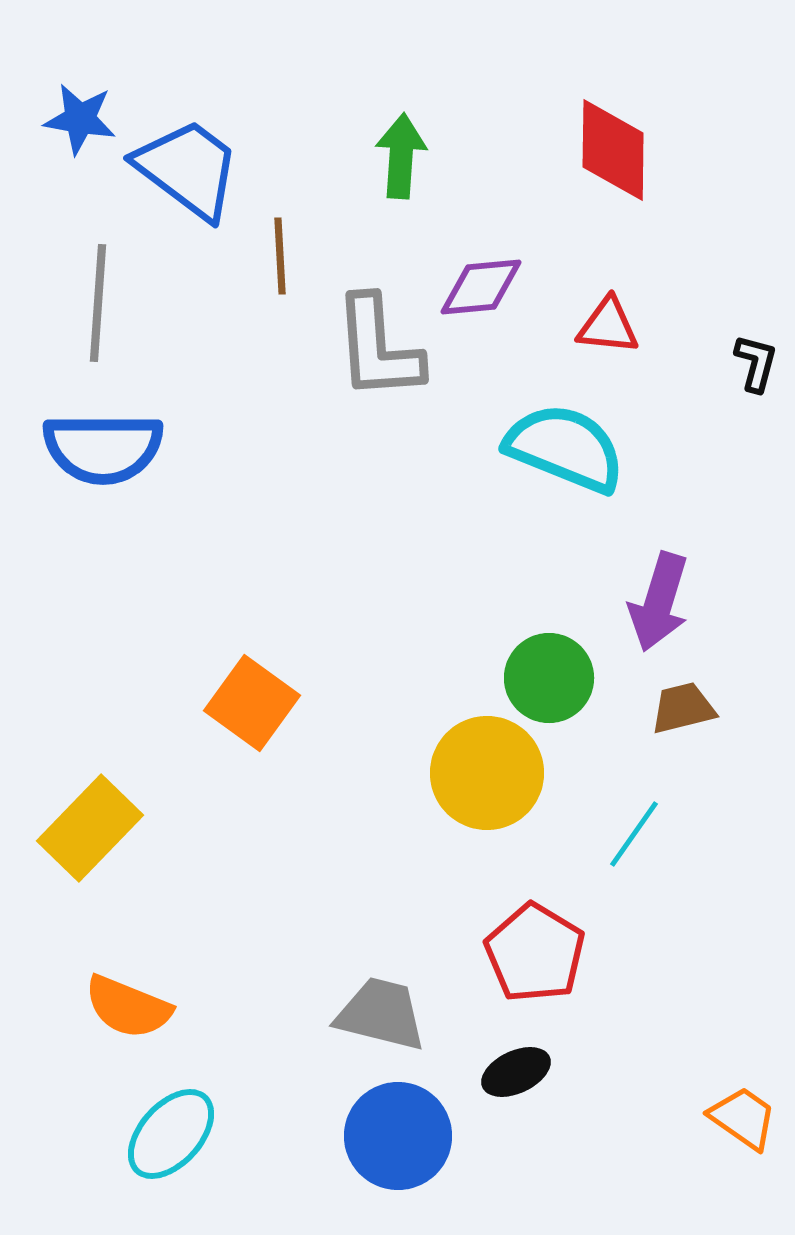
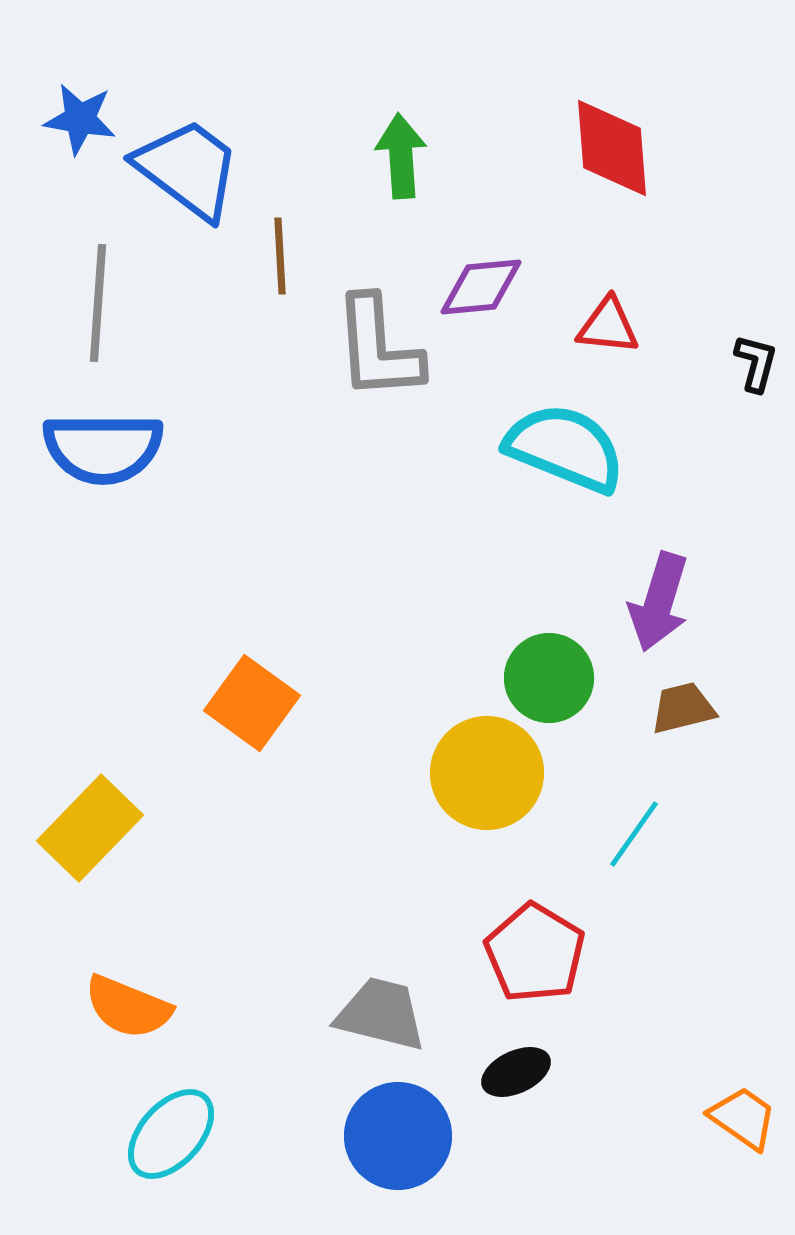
red diamond: moved 1 px left, 2 px up; rotated 5 degrees counterclockwise
green arrow: rotated 8 degrees counterclockwise
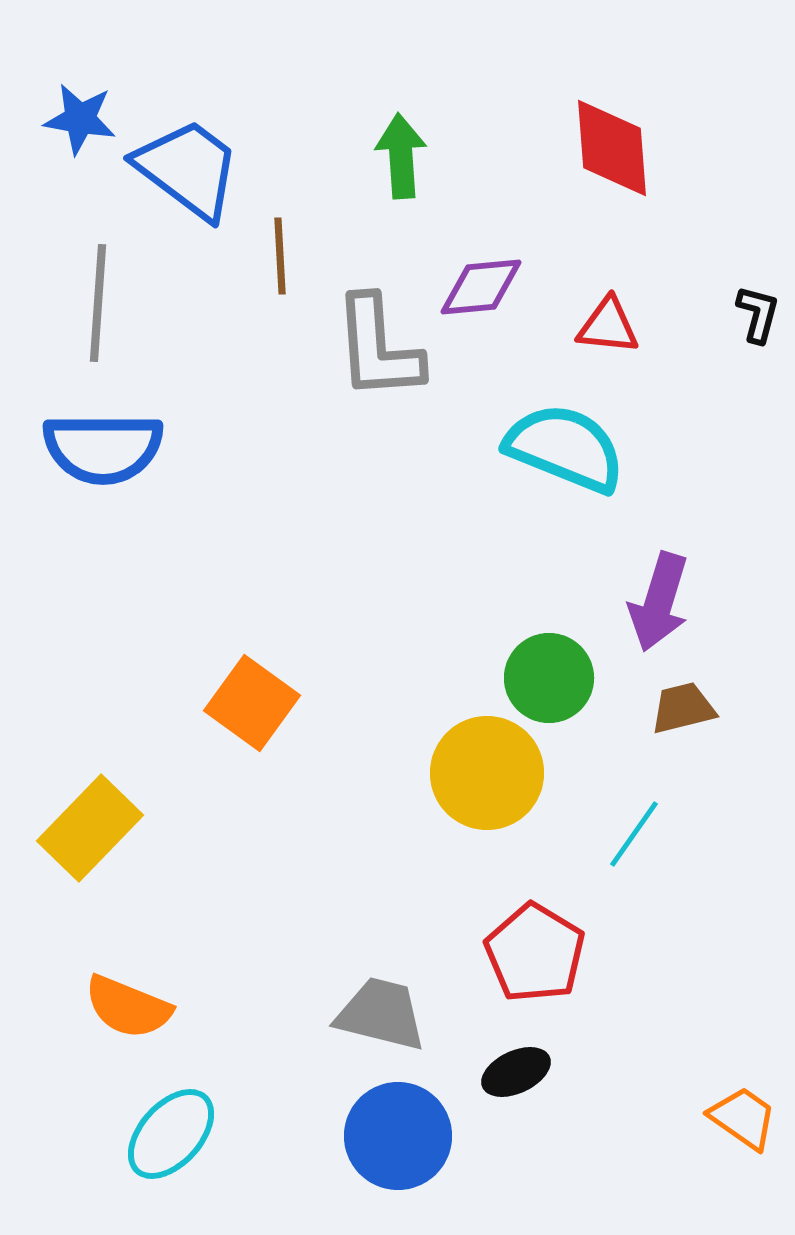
black L-shape: moved 2 px right, 49 px up
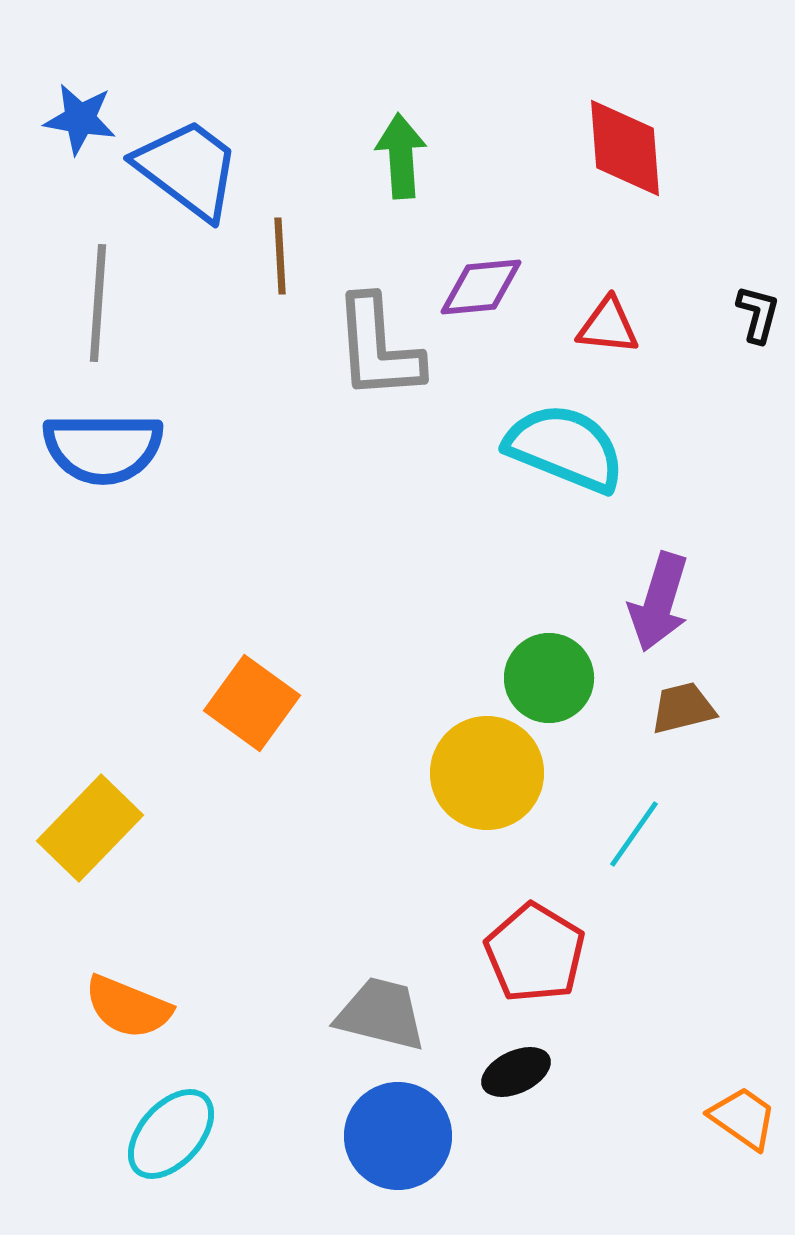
red diamond: moved 13 px right
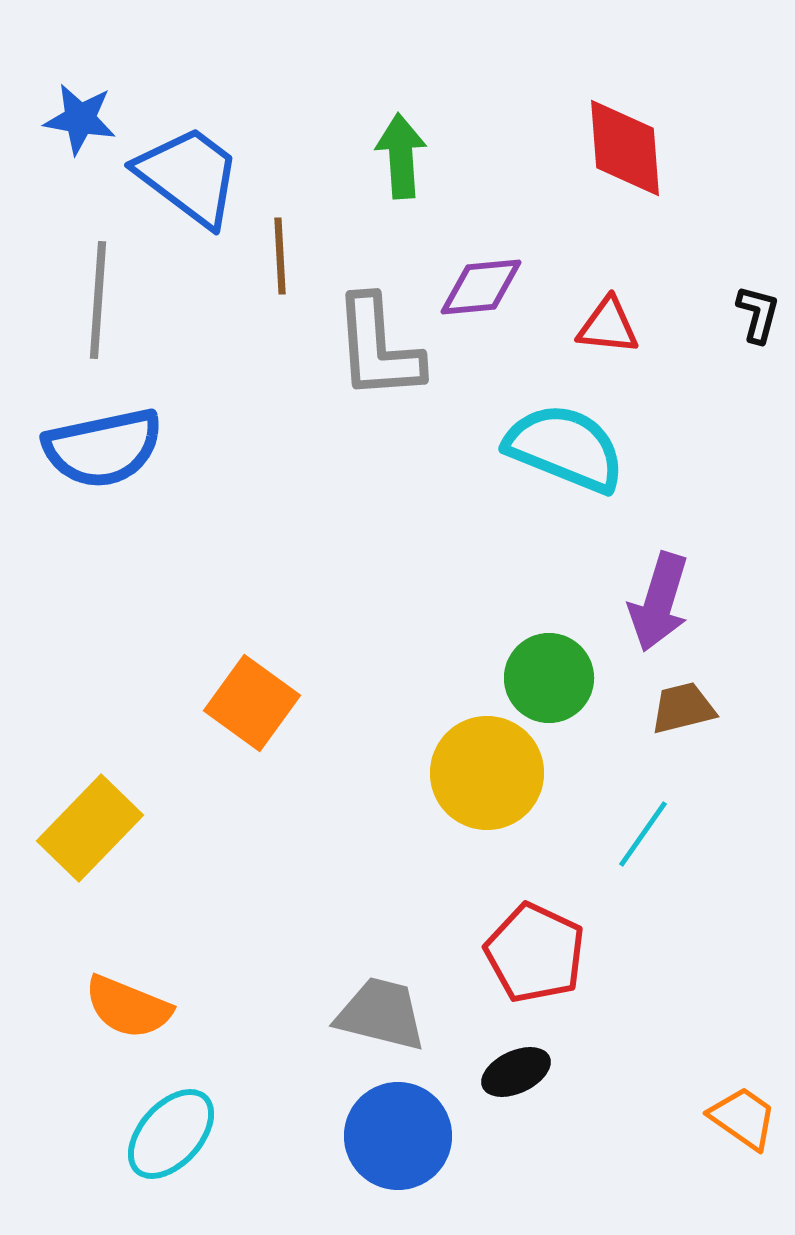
blue trapezoid: moved 1 px right, 7 px down
gray line: moved 3 px up
blue semicircle: rotated 12 degrees counterclockwise
cyan line: moved 9 px right
red pentagon: rotated 6 degrees counterclockwise
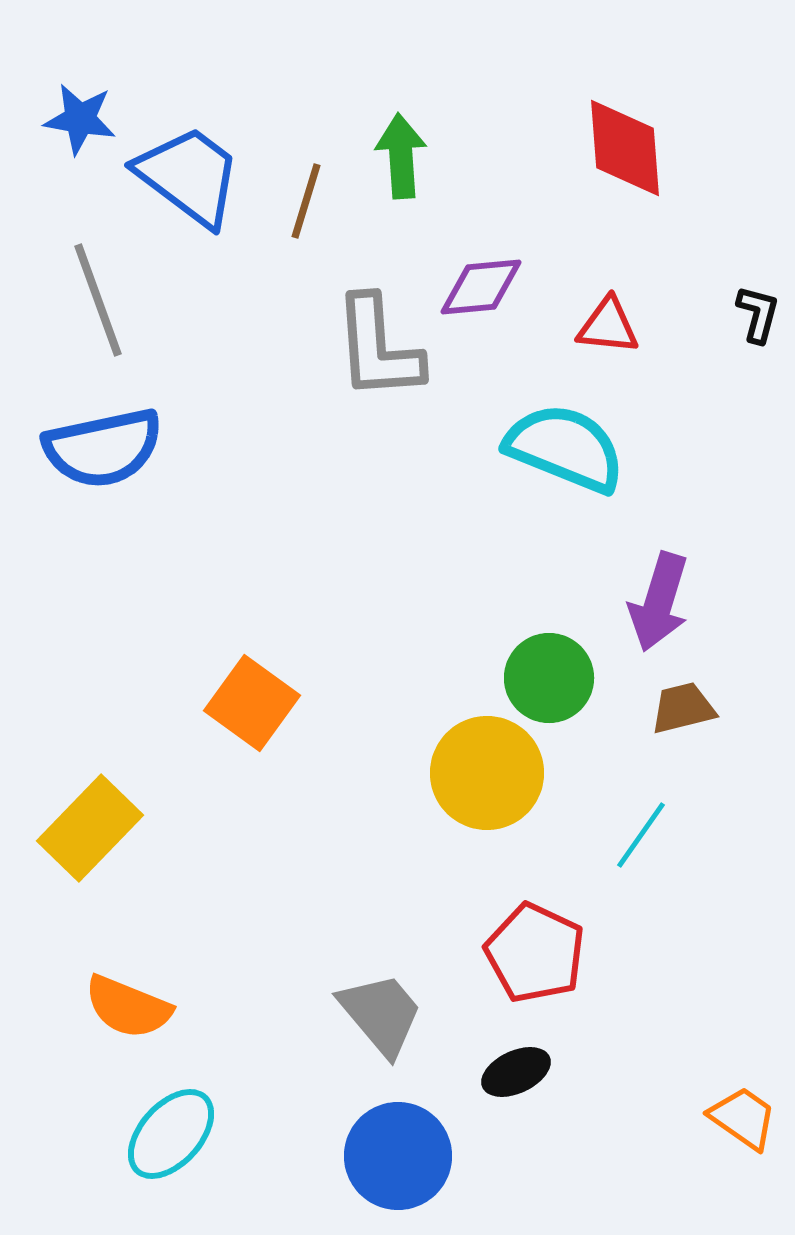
brown line: moved 26 px right, 55 px up; rotated 20 degrees clockwise
gray line: rotated 24 degrees counterclockwise
cyan line: moved 2 px left, 1 px down
gray trapezoid: rotated 36 degrees clockwise
blue circle: moved 20 px down
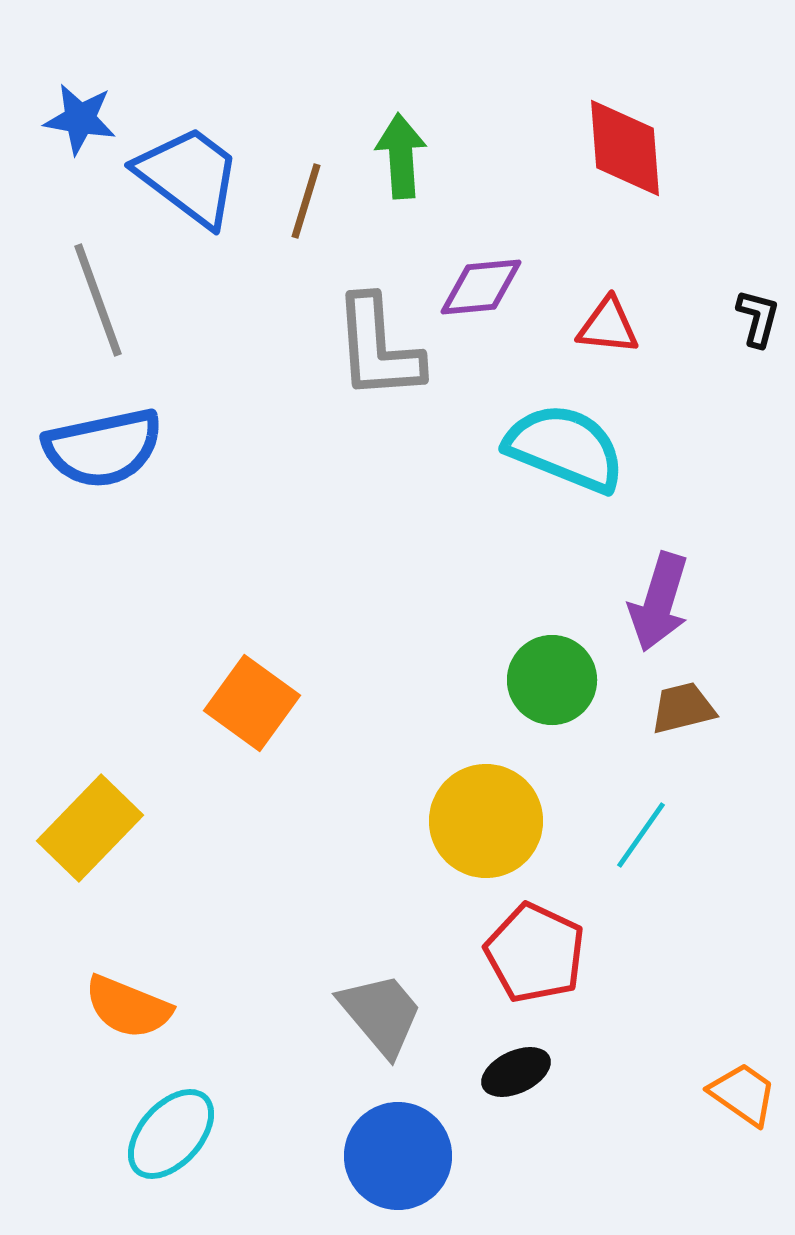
black L-shape: moved 4 px down
green circle: moved 3 px right, 2 px down
yellow circle: moved 1 px left, 48 px down
orange trapezoid: moved 24 px up
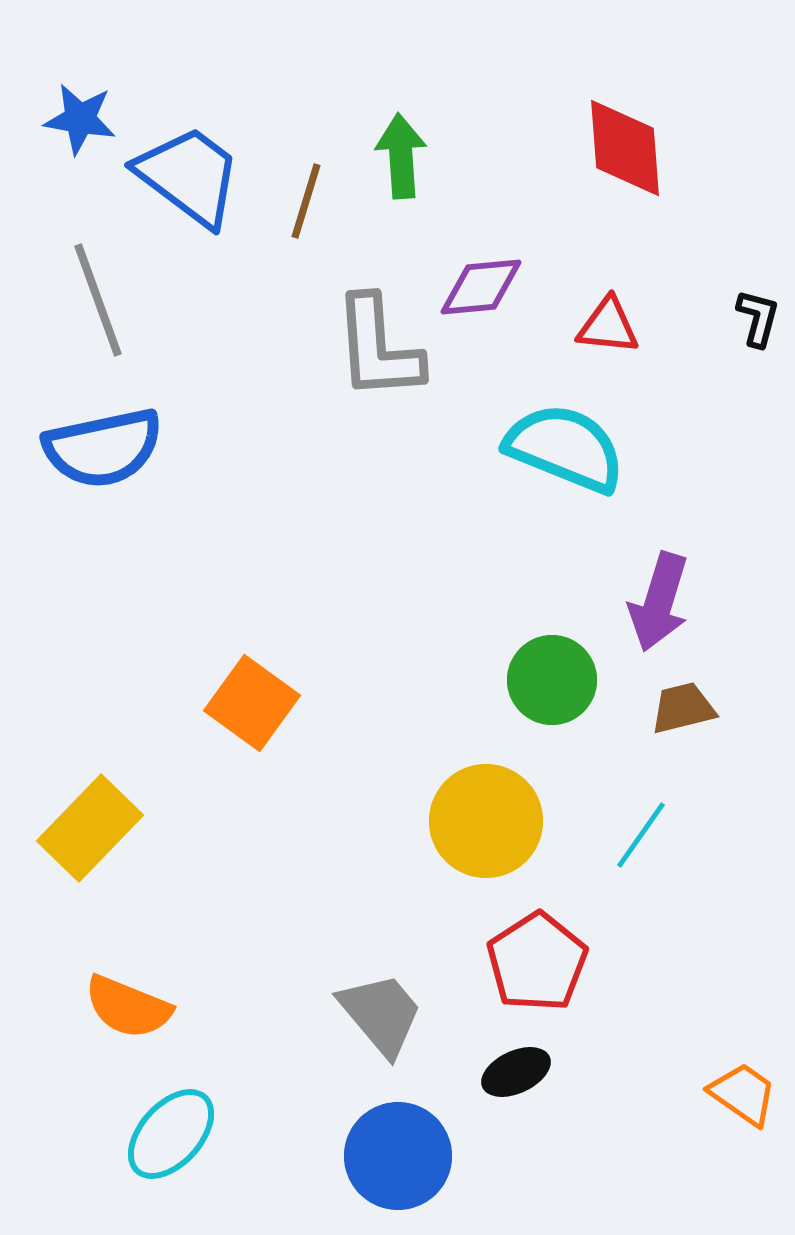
red pentagon: moved 2 px right, 9 px down; rotated 14 degrees clockwise
